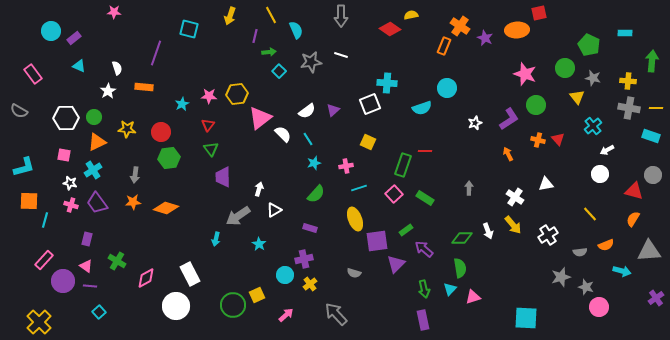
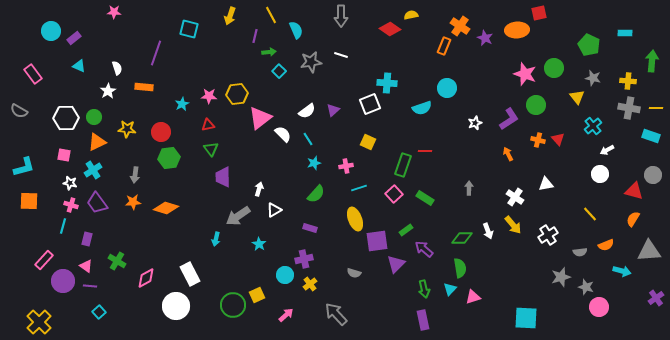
green circle at (565, 68): moved 11 px left
red triangle at (208, 125): rotated 40 degrees clockwise
cyan line at (45, 220): moved 18 px right, 6 px down
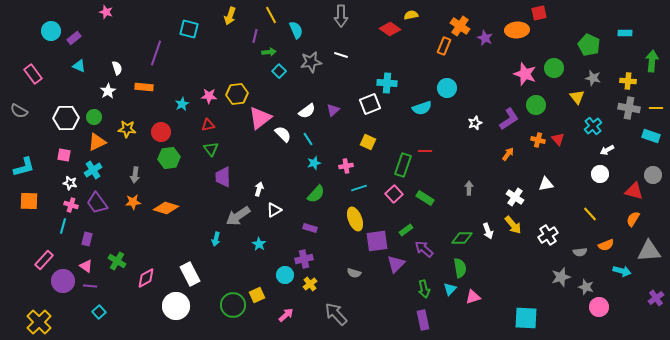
pink star at (114, 12): moved 8 px left; rotated 16 degrees clockwise
orange arrow at (508, 154): rotated 64 degrees clockwise
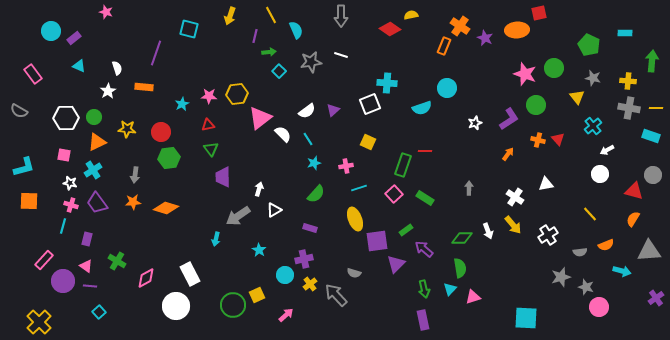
cyan star at (259, 244): moved 6 px down
gray arrow at (336, 314): moved 19 px up
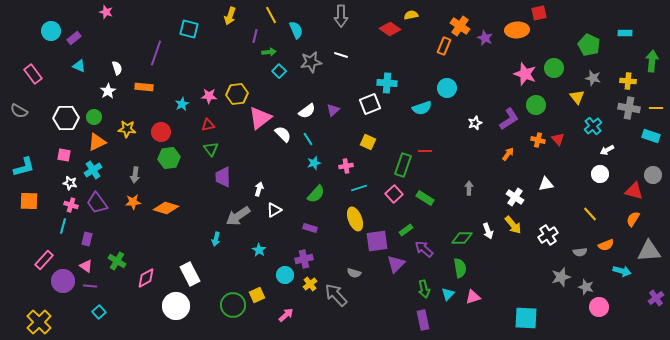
cyan triangle at (450, 289): moved 2 px left, 5 px down
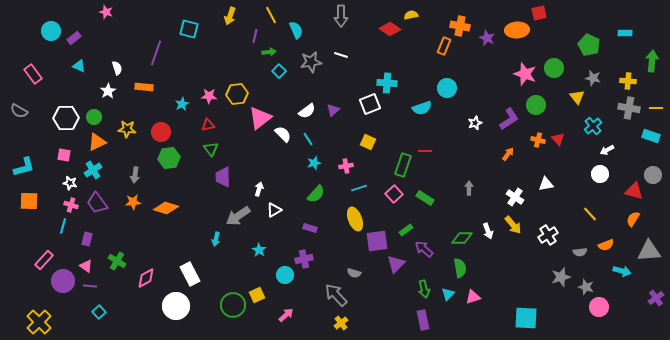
orange cross at (460, 26): rotated 24 degrees counterclockwise
purple star at (485, 38): moved 2 px right
yellow cross at (310, 284): moved 31 px right, 39 px down
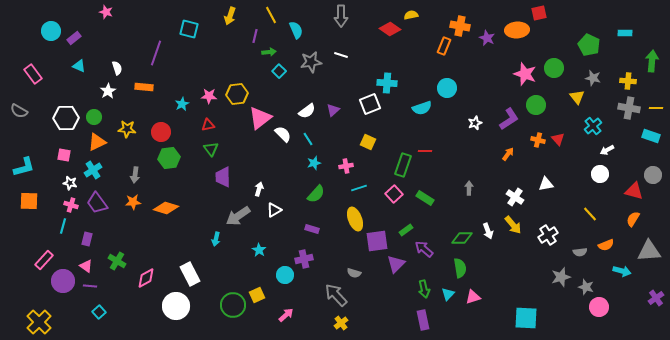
purple rectangle at (310, 228): moved 2 px right, 1 px down
